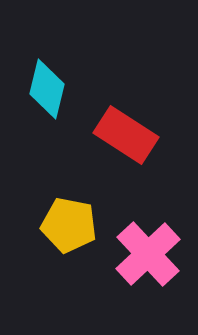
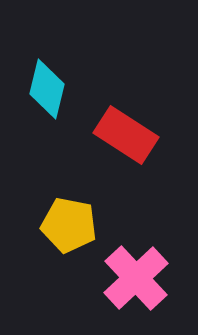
pink cross: moved 12 px left, 24 px down
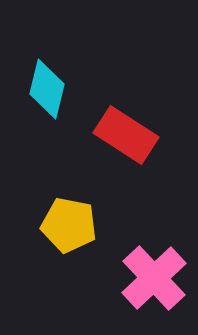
pink cross: moved 18 px right
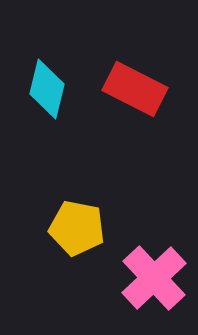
red rectangle: moved 9 px right, 46 px up; rotated 6 degrees counterclockwise
yellow pentagon: moved 8 px right, 3 px down
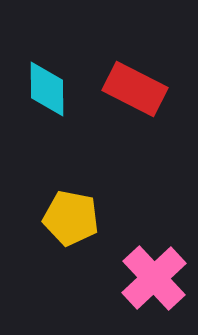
cyan diamond: rotated 14 degrees counterclockwise
yellow pentagon: moved 6 px left, 10 px up
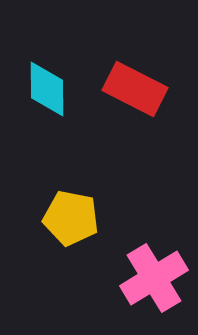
pink cross: rotated 12 degrees clockwise
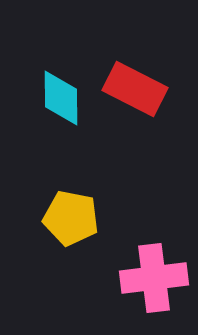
cyan diamond: moved 14 px right, 9 px down
pink cross: rotated 24 degrees clockwise
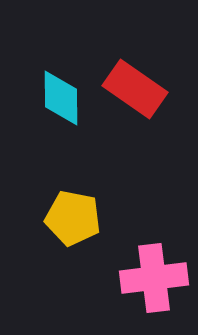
red rectangle: rotated 8 degrees clockwise
yellow pentagon: moved 2 px right
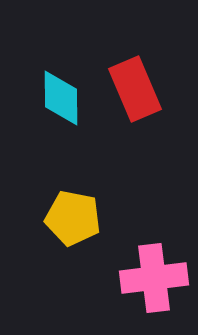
red rectangle: rotated 32 degrees clockwise
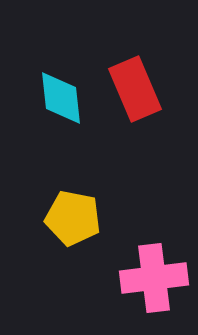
cyan diamond: rotated 6 degrees counterclockwise
